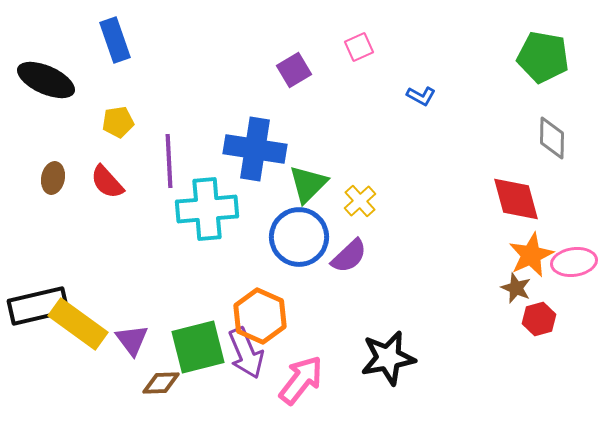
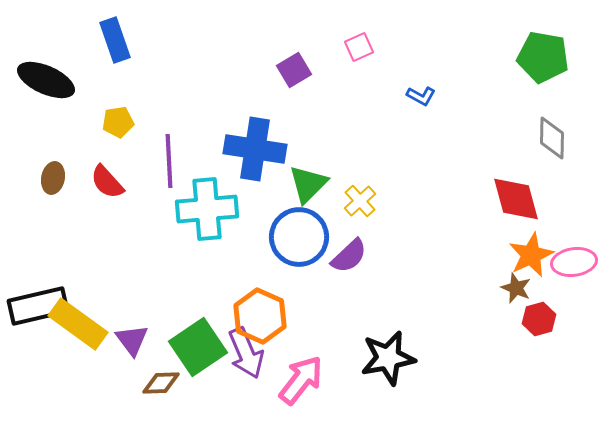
green square: rotated 20 degrees counterclockwise
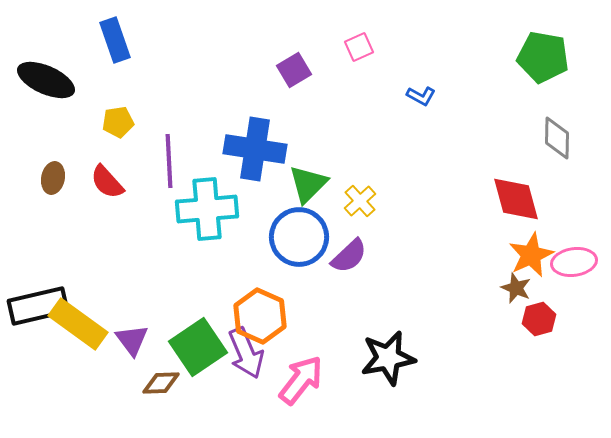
gray diamond: moved 5 px right
